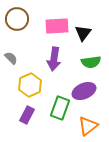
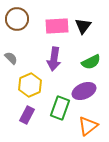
black triangle: moved 7 px up
green semicircle: rotated 18 degrees counterclockwise
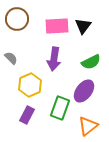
purple ellipse: rotated 30 degrees counterclockwise
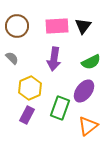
brown circle: moved 7 px down
gray semicircle: moved 1 px right
yellow hexagon: moved 3 px down
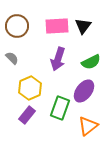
purple arrow: moved 4 px right; rotated 10 degrees clockwise
purple rectangle: rotated 12 degrees clockwise
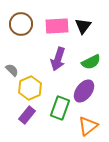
brown circle: moved 4 px right, 2 px up
gray semicircle: moved 12 px down
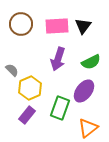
orange triangle: moved 2 px down
